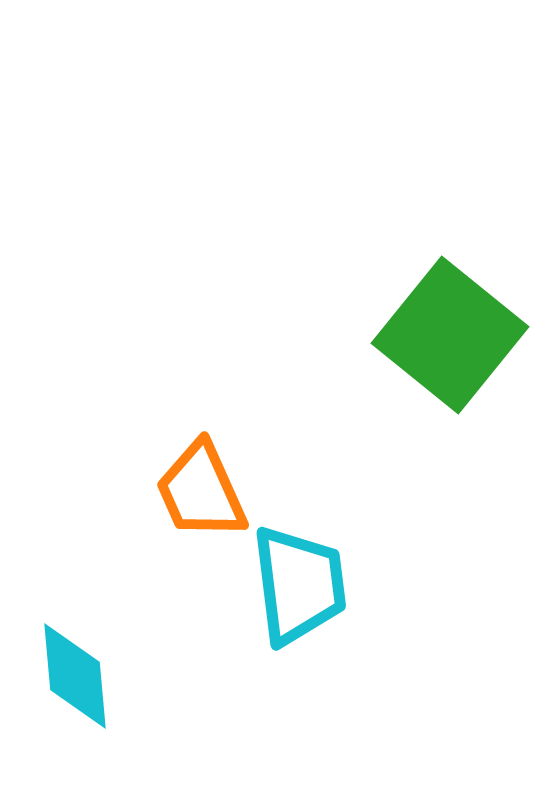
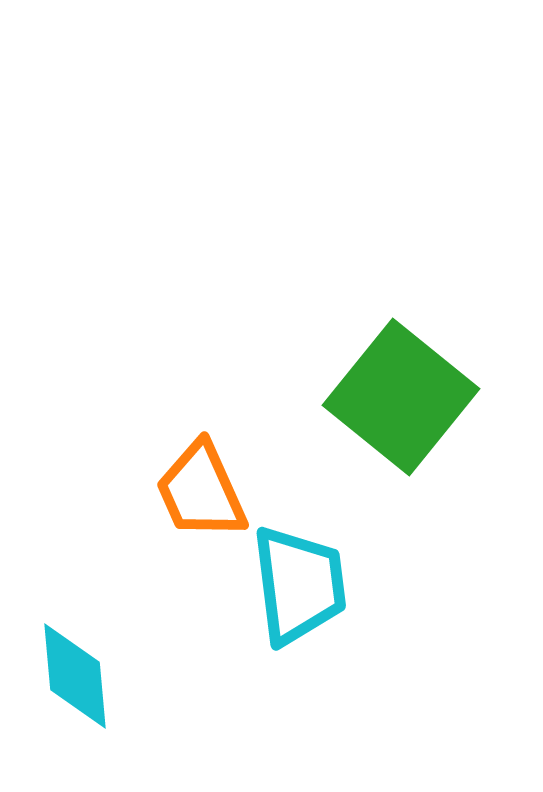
green square: moved 49 px left, 62 px down
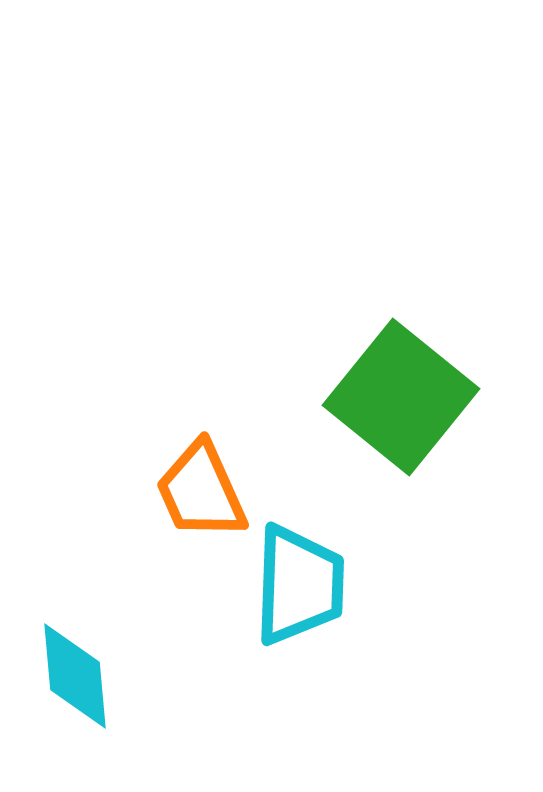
cyan trapezoid: rotated 9 degrees clockwise
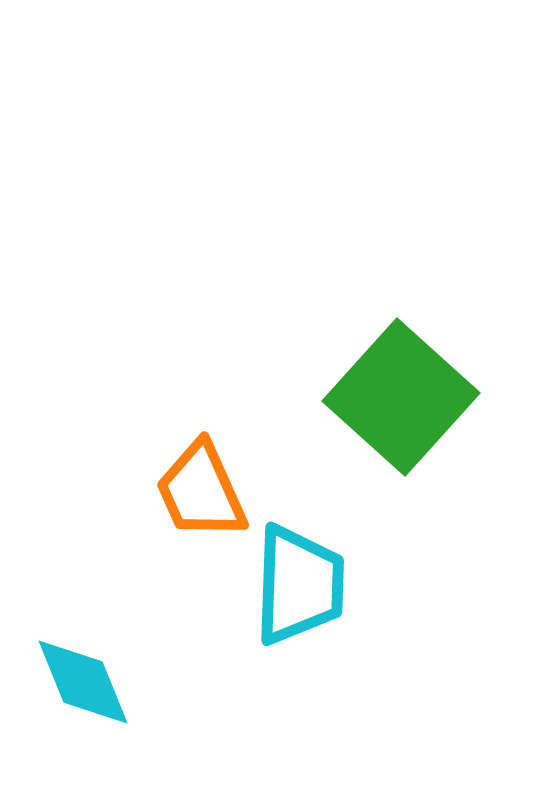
green square: rotated 3 degrees clockwise
cyan diamond: moved 8 px right, 6 px down; rotated 17 degrees counterclockwise
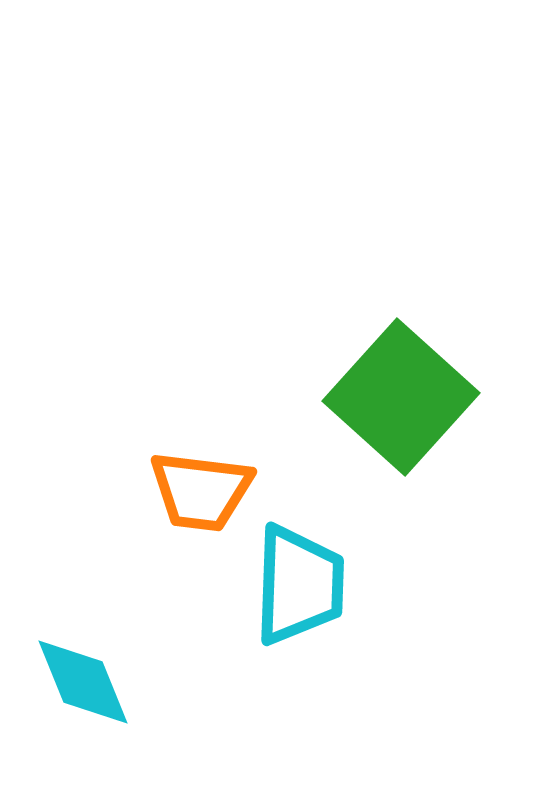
orange trapezoid: rotated 59 degrees counterclockwise
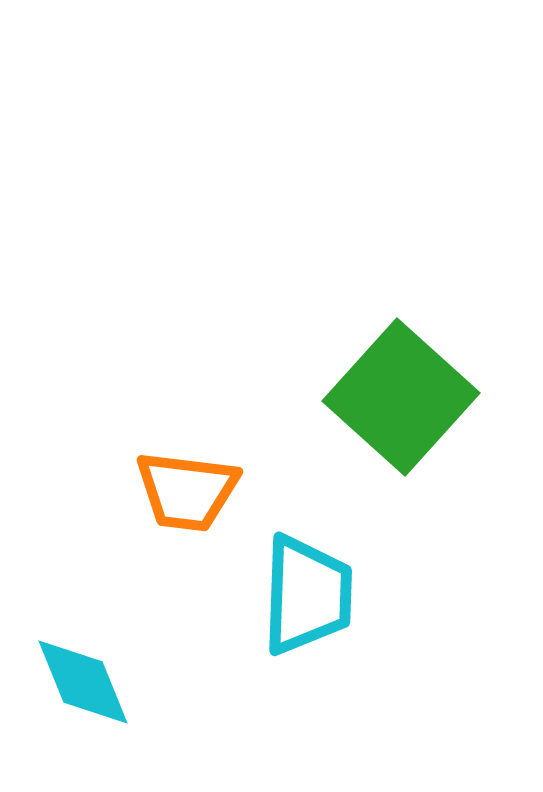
orange trapezoid: moved 14 px left
cyan trapezoid: moved 8 px right, 10 px down
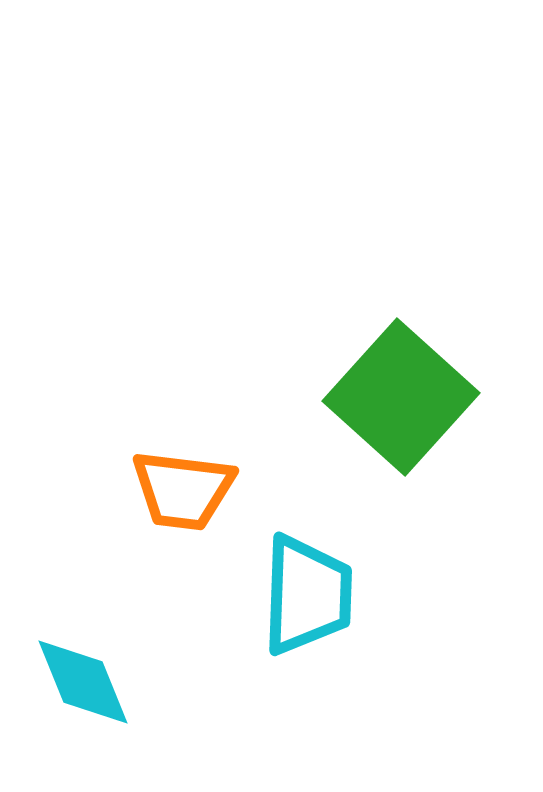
orange trapezoid: moved 4 px left, 1 px up
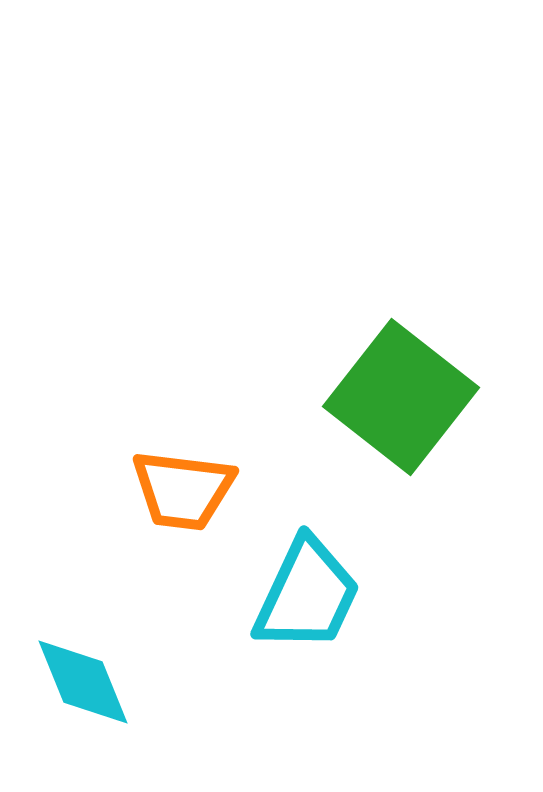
green square: rotated 4 degrees counterclockwise
cyan trapezoid: rotated 23 degrees clockwise
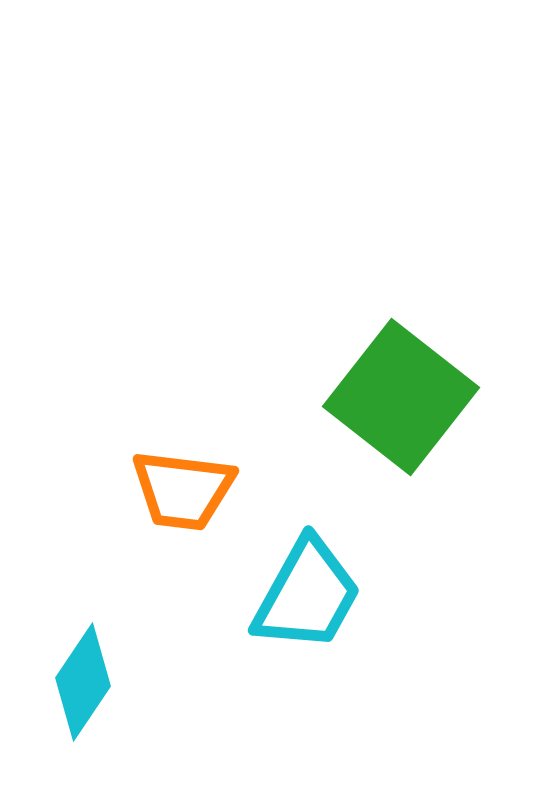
cyan trapezoid: rotated 4 degrees clockwise
cyan diamond: rotated 56 degrees clockwise
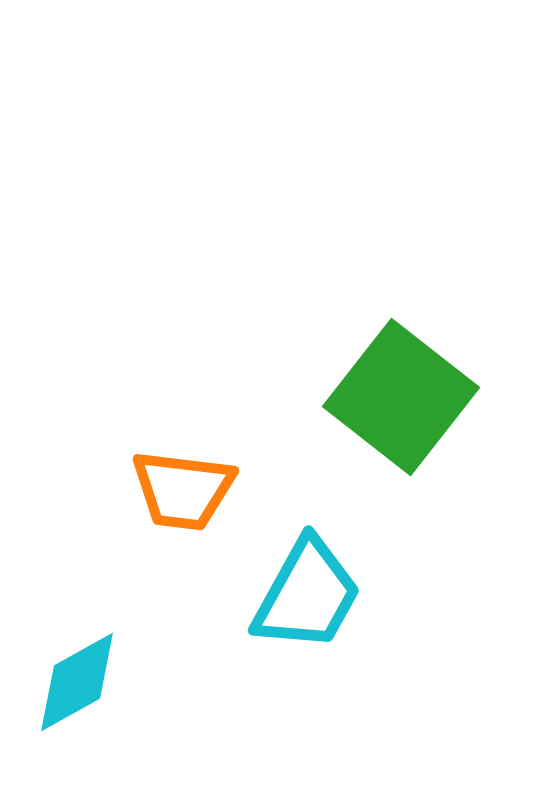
cyan diamond: moved 6 px left; rotated 27 degrees clockwise
